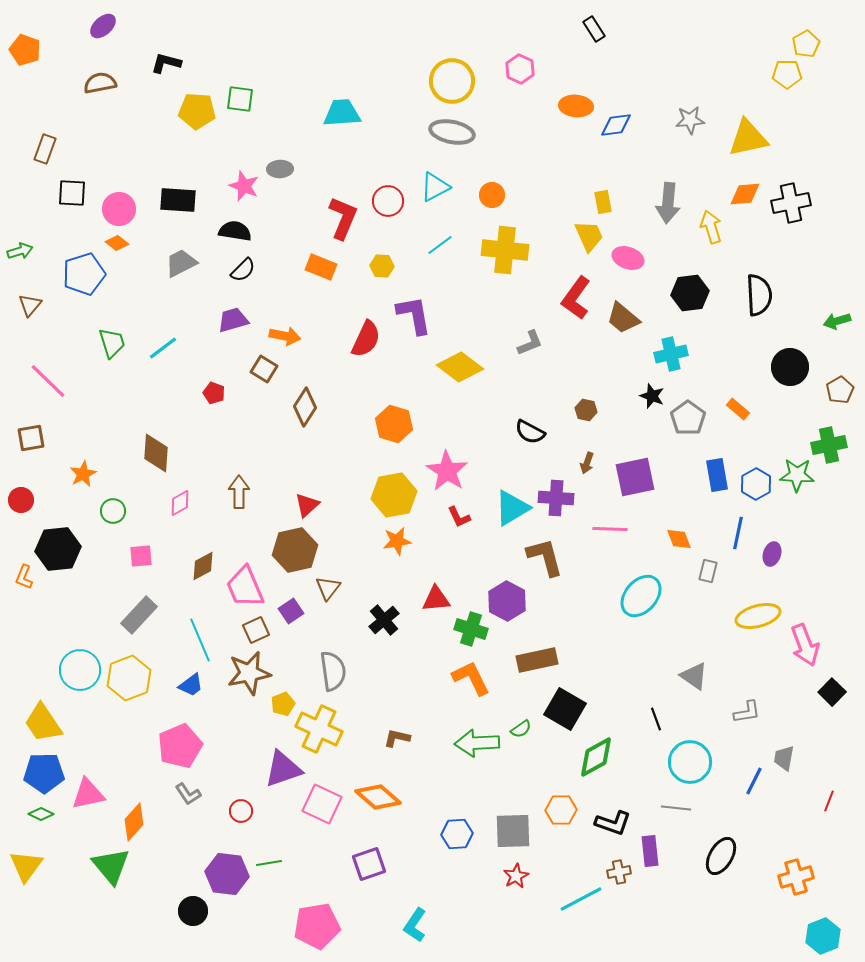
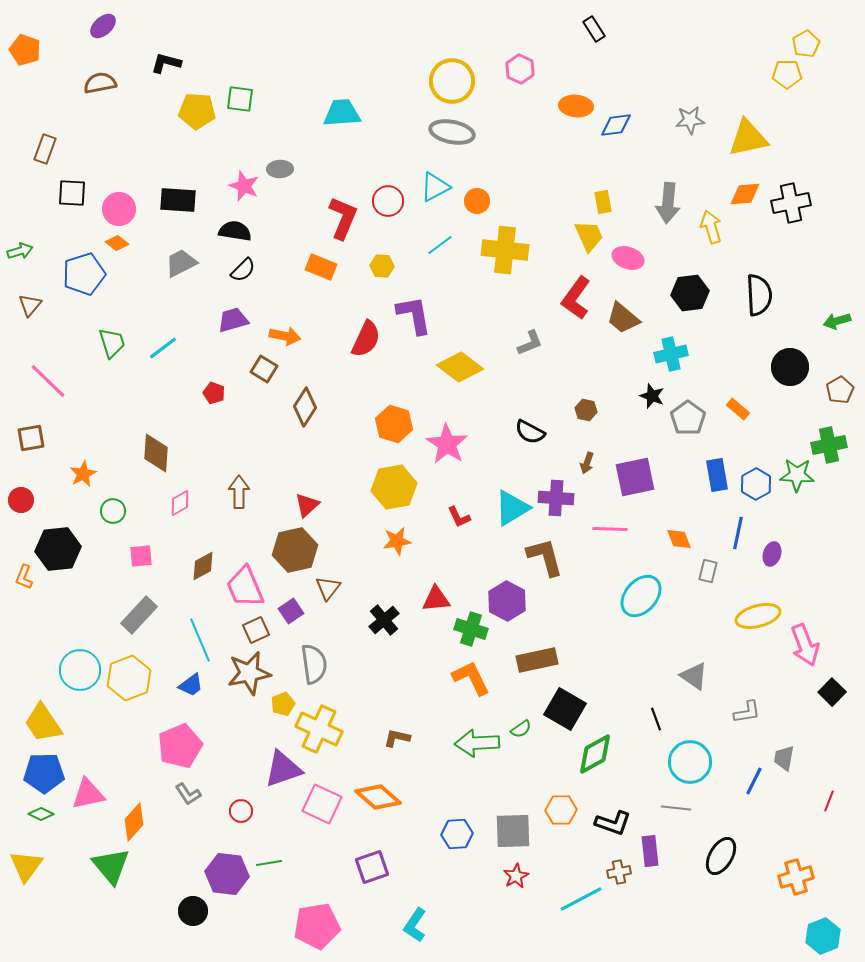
orange circle at (492, 195): moved 15 px left, 6 px down
pink star at (447, 471): moved 27 px up
yellow hexagon at (394, 495): moved 8 px up
gray semicircle at (333, 671): moved 19 px left, 7 px up
green diamond at (596, 757): moved 1 px left, 3 px up
purple square at (369, 864): moved 3 px right, 3 px down
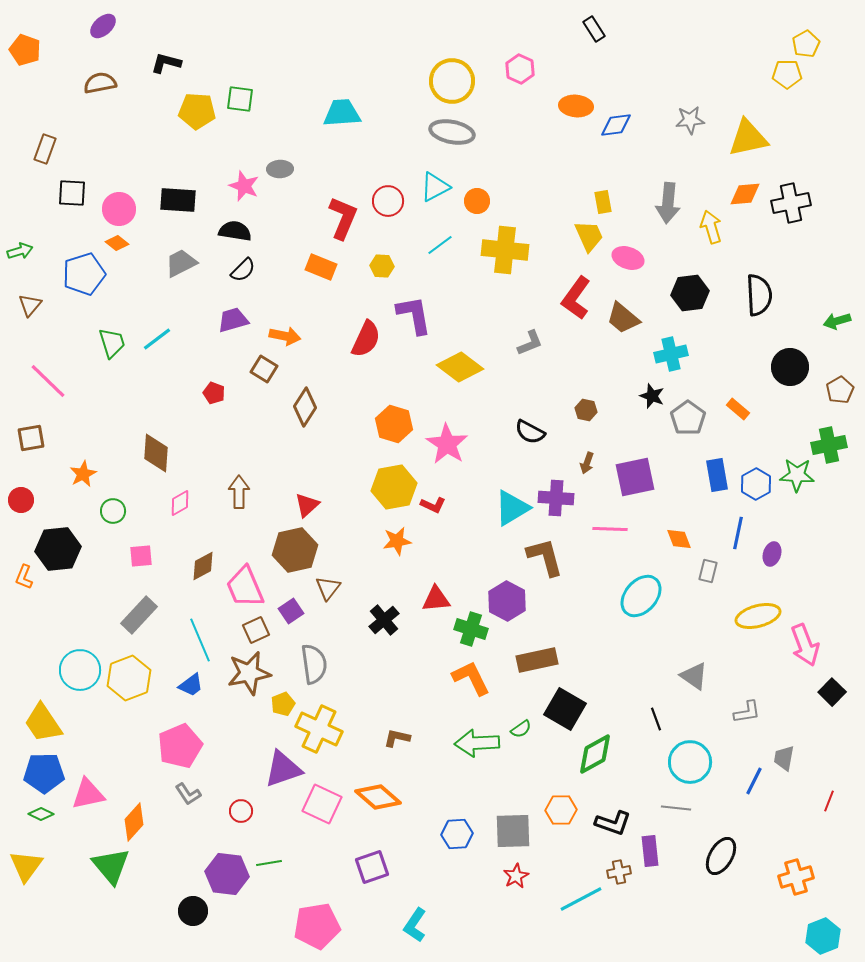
cyan line at (163, 348): moved 6 px left, 9 px up
red L-shape at (459, 517): moved 26 px left, 12 px up; rotated 40 degrees counterclockwise
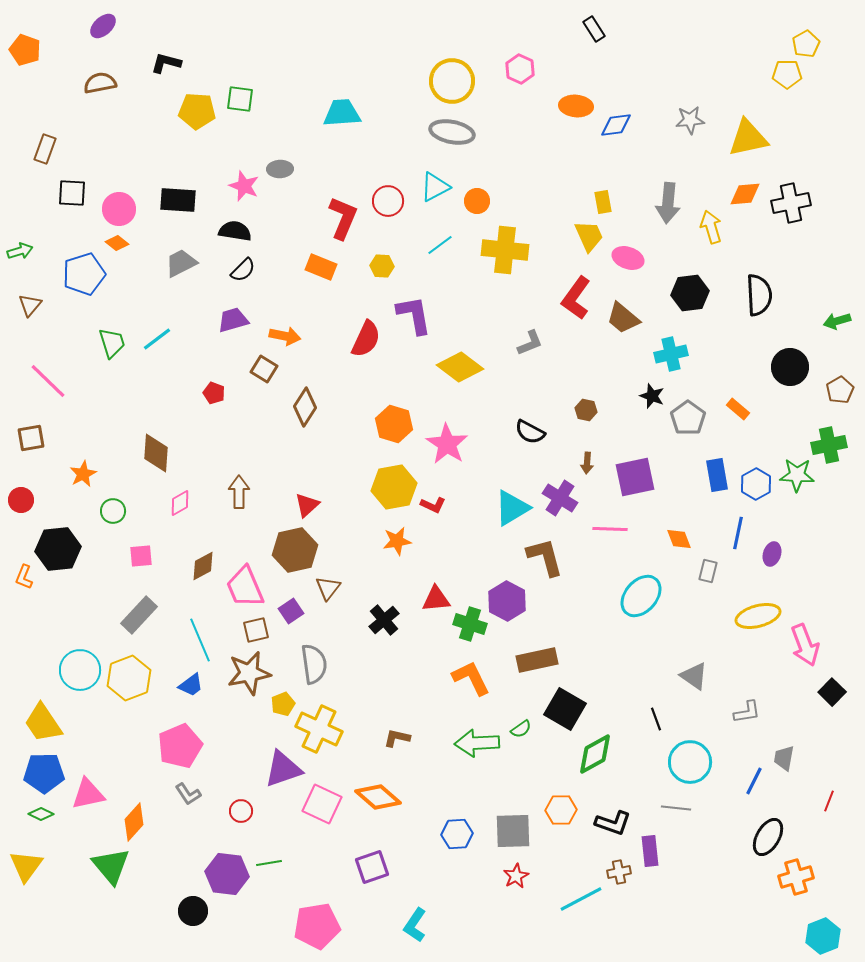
brown arrow at (587, 463): rotated 15 degrees counterclockwise
purple cross at (556, 498): moved 4 px right; rotated 28 degrees clockwise
green cross at (471, 629): moved 1 px left, 5 px up
brown square at (256, 630): rotated 12 degrees clockwise
black ellipse at (721, 856): moved 47 px right, 19 px up
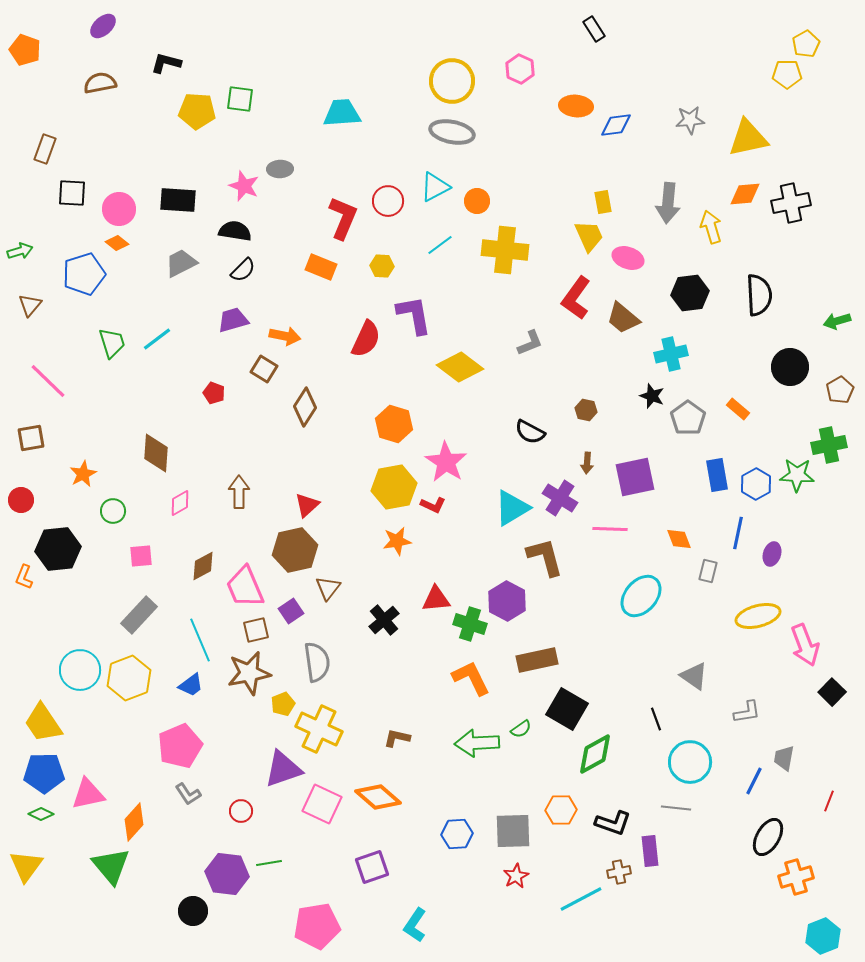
pink star at (447, 444): moved 1 px left, 18 px down
gray semicircle at (314, 664): moved 3 px right, 2 px up
black square at (565, 709): moved 2 px right
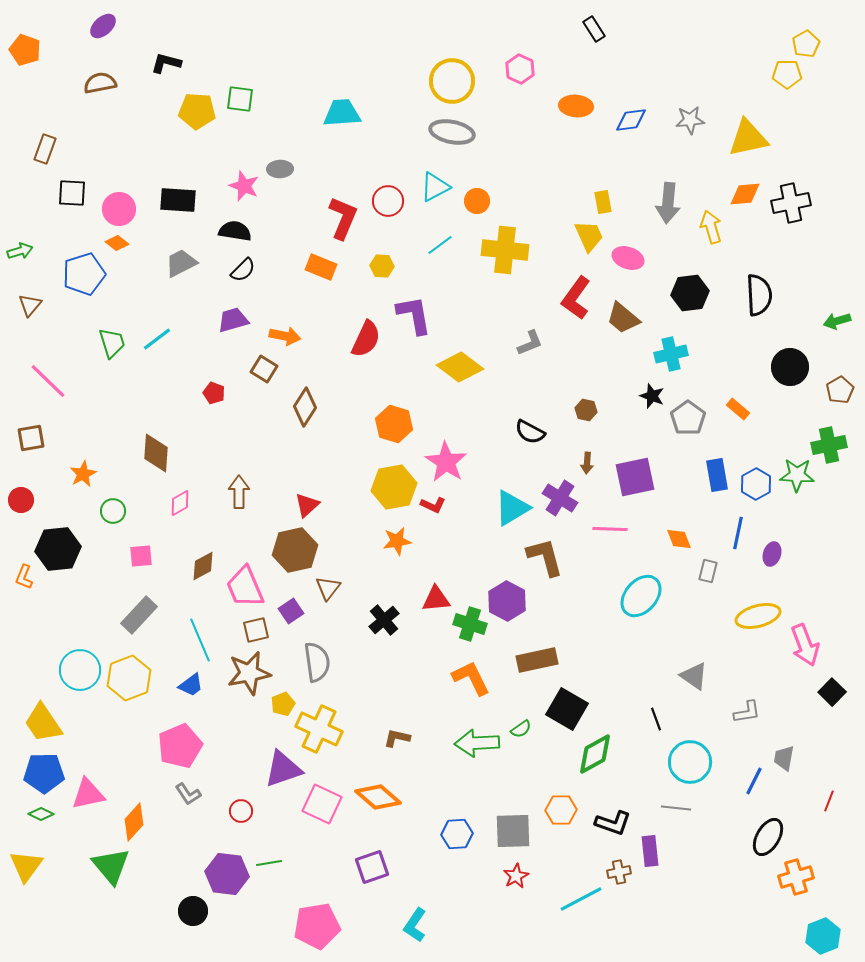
blue diamond at (616, 125): moved 15 px right, 5 px up
